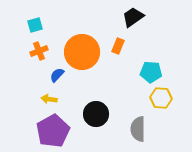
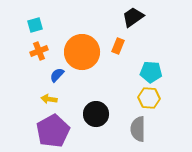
yellow hexagon: moved 12 px left
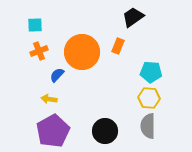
cyan square: rotated 14 degrees clockwise
black circle: moved 9 px right, 17 px down
gray semicircle: moved 10 px right, 3 px up
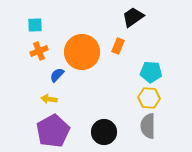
black circle: moved 1 px left, 1 px down
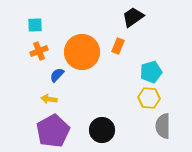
cyan pentagon: rotated 20 degrees counterclockwise
gray semicircle: moved 15 px right
black circle: moved 2 px left, 2 px up
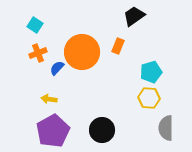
black trapezoid: moved 1 px right, 1 px up
cyan square: rotated 35 degrees clockwise
orange cross: moved 1 px left, 2 px down
blue semicircle: moved 7 px up
gray semicircle: moved 3 px right, 2 px down
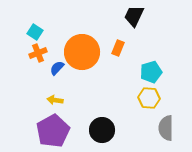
black trapezoid: rotated 30 degrees counterclockwise
cyan square: moved 7 px down
orange rectangle: moved 2 px down
yellow arrow: moved 6 px right, 1 px down
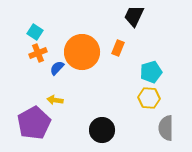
purple pentagon: moved 19 px left, 8 px up
